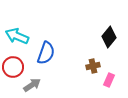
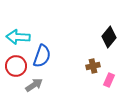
cyan arrow: moved 1 px right, 1 px down; rotated 20 degrees counterclockwise
blue semicircle: moved 4 px left, 3 px down
red circle: moved 3 px right, 1 px up
gray arrow: moved 2 px right
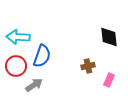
black diamond: rotated 45 degrees counterclockwise
brown cross: moved 5 px left
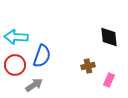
cyan arrow: moved 2 px left
red circle: moved 1 px left, 1 px up
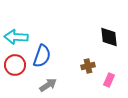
gray arrow: moved 14 px right
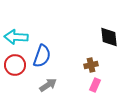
brown cross: moved 3 px right, 1 px up
pink rectangle: moved 14 px left, 5 px down
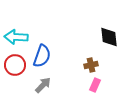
gray arrow: moved 5 px left; rotated 12 degrees counterclockwise
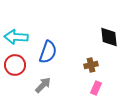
blue semicircle: moved 6 px right, 4 px up
pink rectangle: moved 1 px right, 3 px down
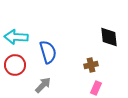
blue semicircle: rotated 35 degrees counterclockwise
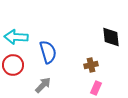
black diamond: moved 2 px right
red circle: moved 2 px left
